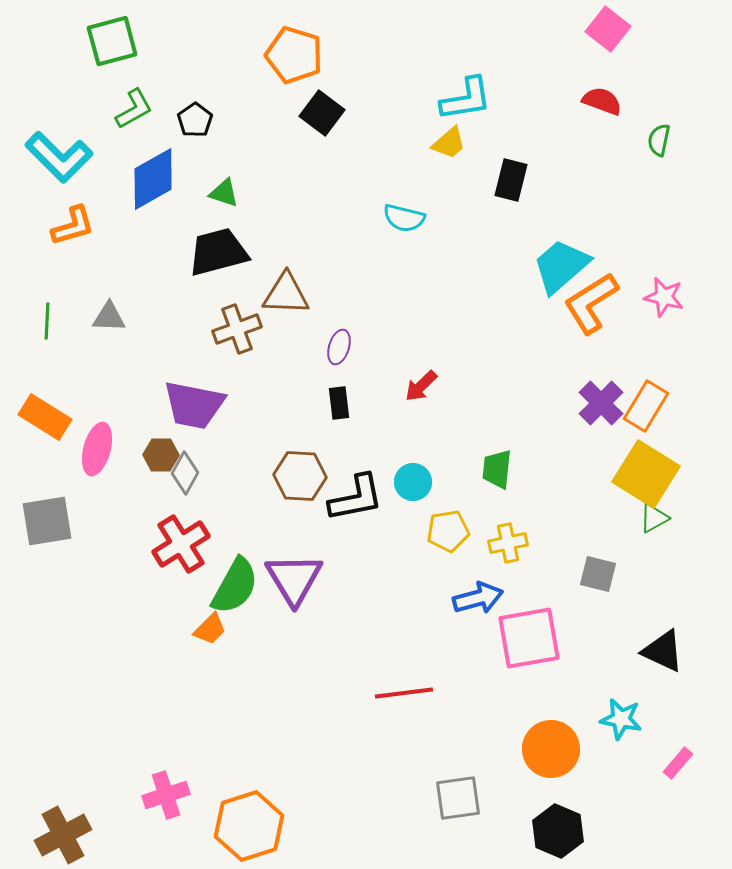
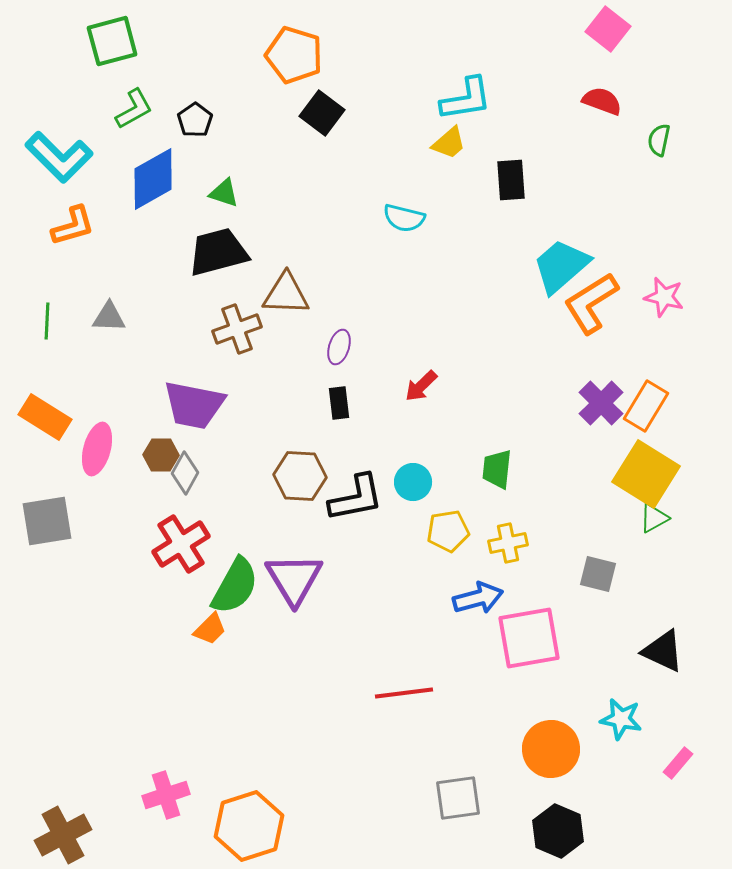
black rectangle at (511, 180): rotated 18 degrees counterclockwise
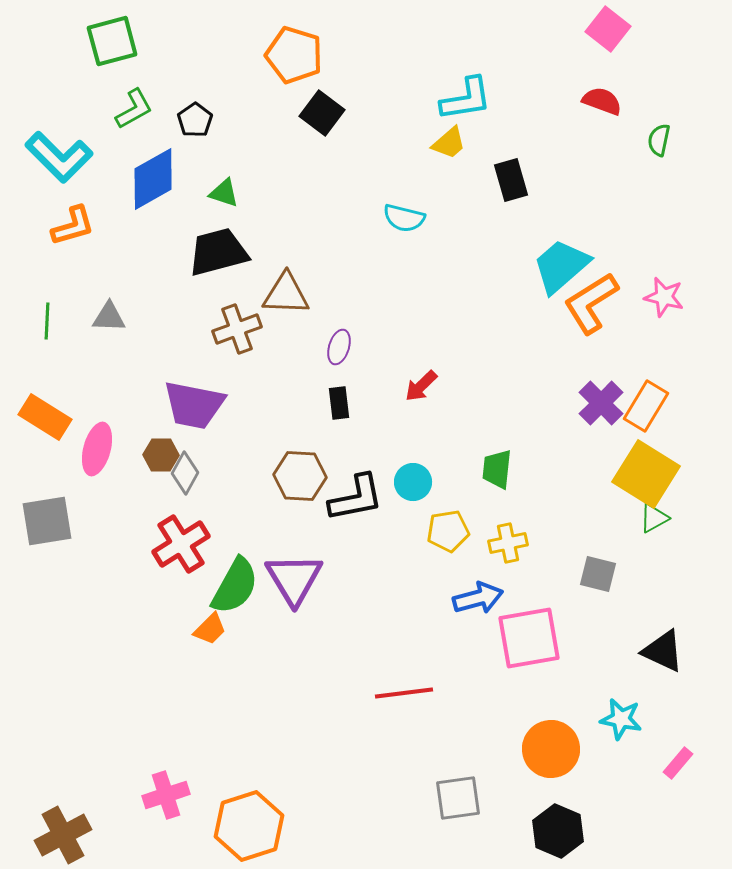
black rectangle at (511, 180): rotated 12 degrees counterclockwise
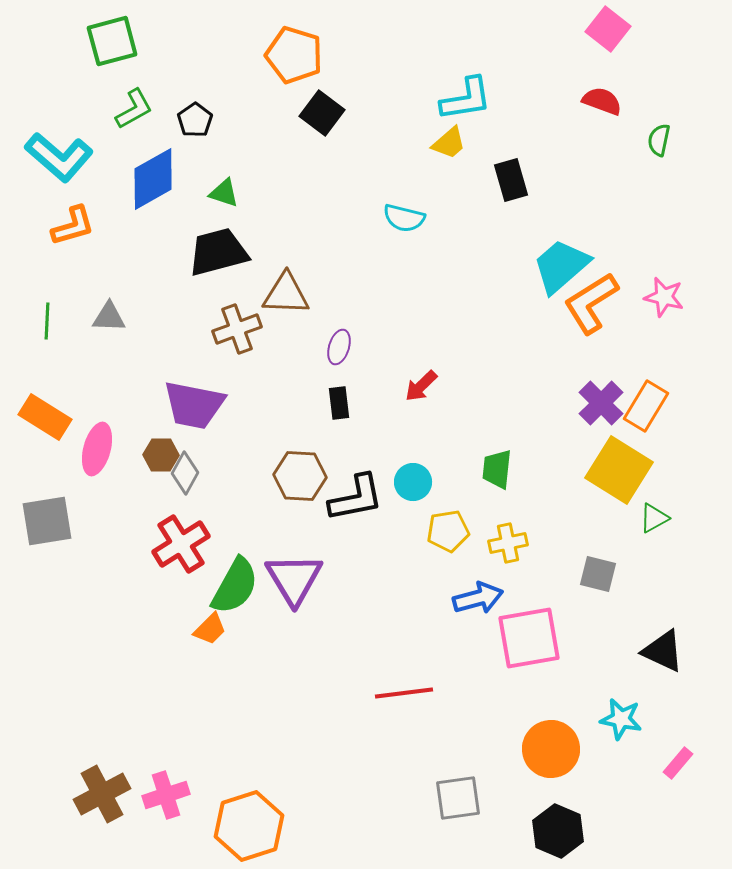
cyan L-shape at (59, 157): rotated 4 degrees counterclockwise
yellow square at (646, 474): moved 27 px left, 4 px up
brown cross at (63, 835): moved 39 px right, 41 px up
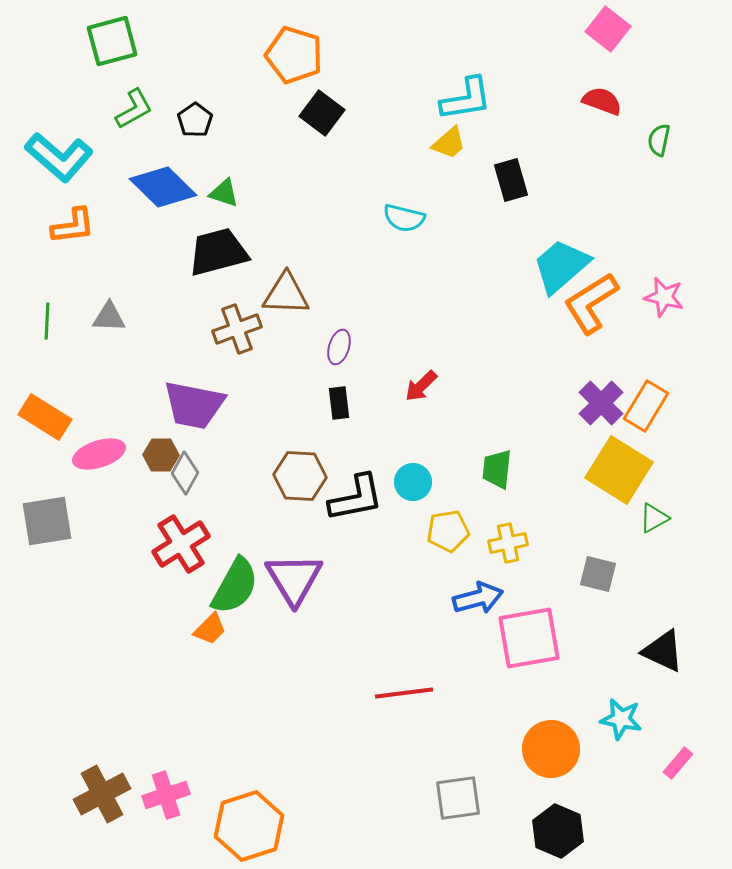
blue diamond at (153, 179): moved 10 px right, 8 px down; rotated 74 degrees clockwise
orange L-shape at (73, 226): rotated 9 degrees clockwise
pink ellipse at (97, 449): moved 2 px right, 5 px down; rotated 57 degrees clockwise
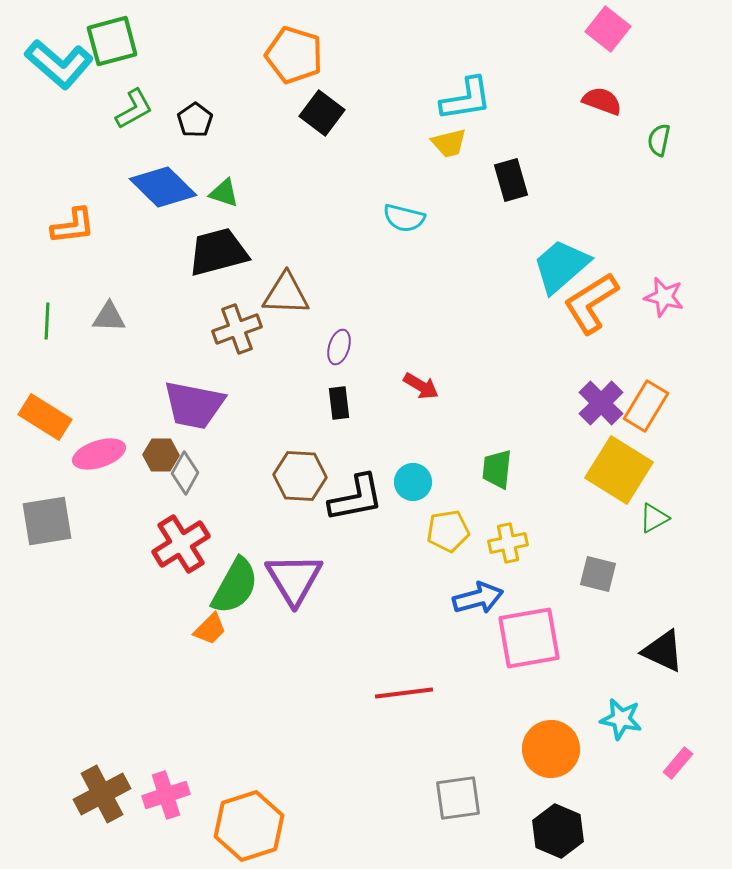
yellow trapezoid at (449, 143): rotated 27 degrees clockwise
cyan L-shape at (59, 157): moved 93 px up
red arrow at (421, 386): rotated 105 degrees counterclockwise
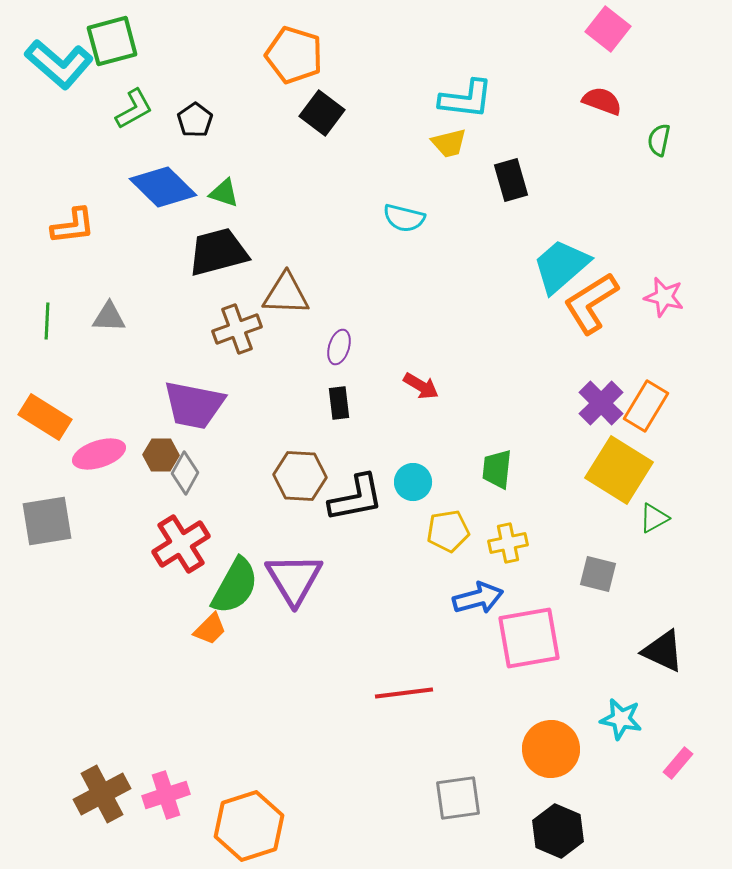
cyan L-shape at (466, 99): rotated 16 degrees clockwise
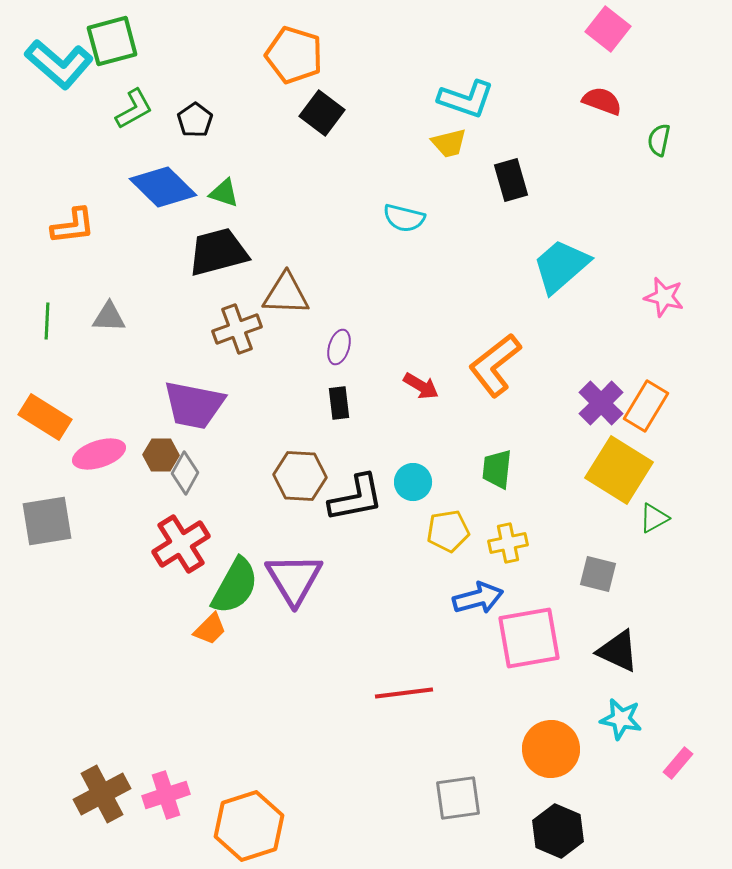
cyan L-shape at (466, 99): rotated 12 degrees clockwise
orange L-shape at (591, 303): moved 96 px left, 62 px down; rotated 6 degrees counterclockwise
black triangle at (663, 651): moved 45 px left
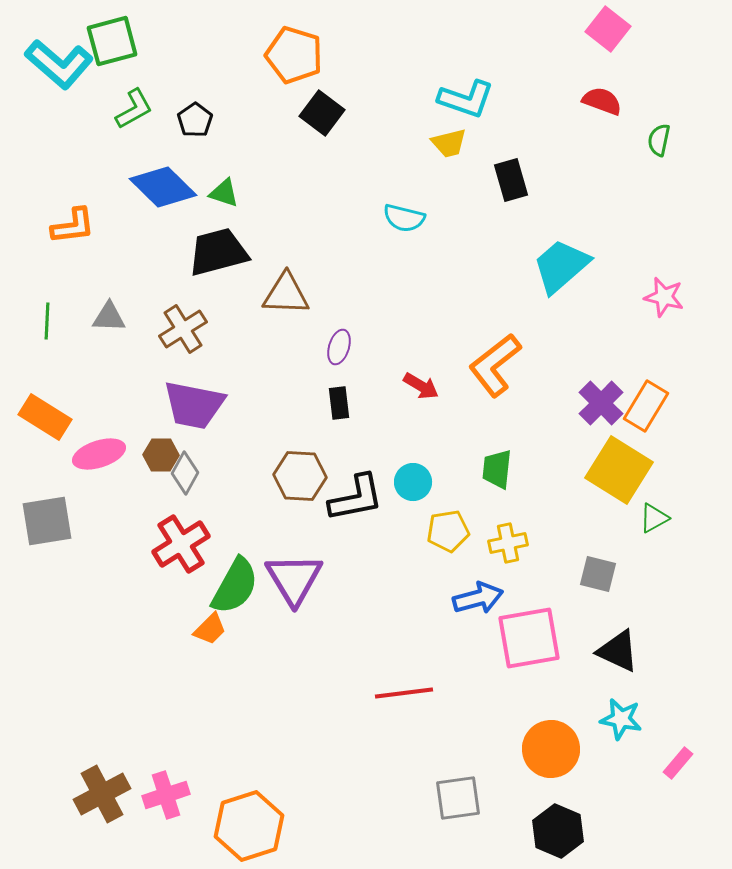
brown cross at (237, 329): moved 54 px left; rotated 12 degrees counterclockwise
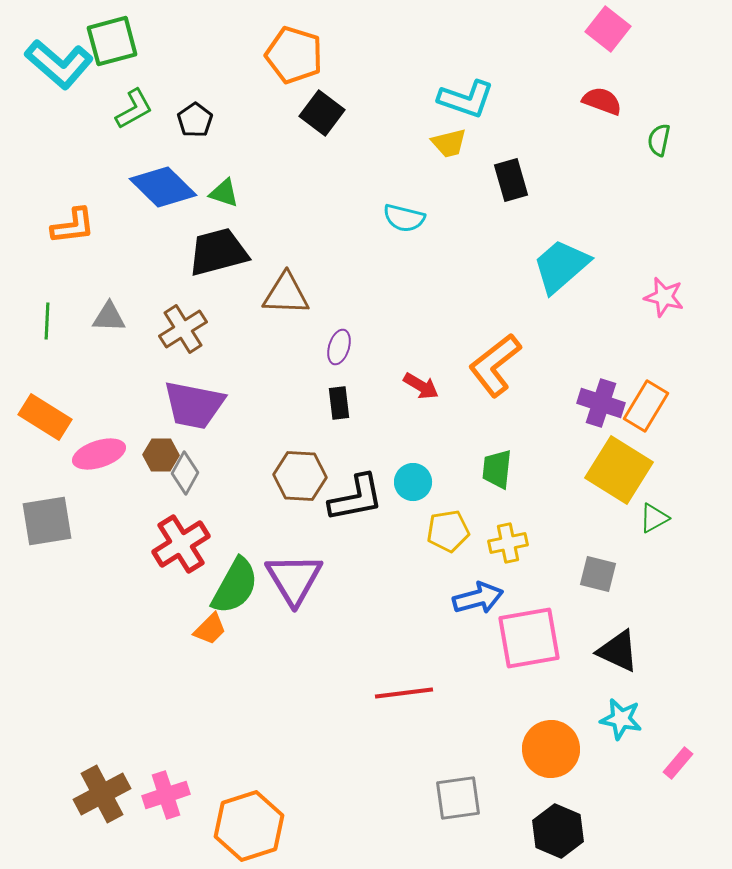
purple cross at (601, 403): rotated 27 degrees counterclockwise
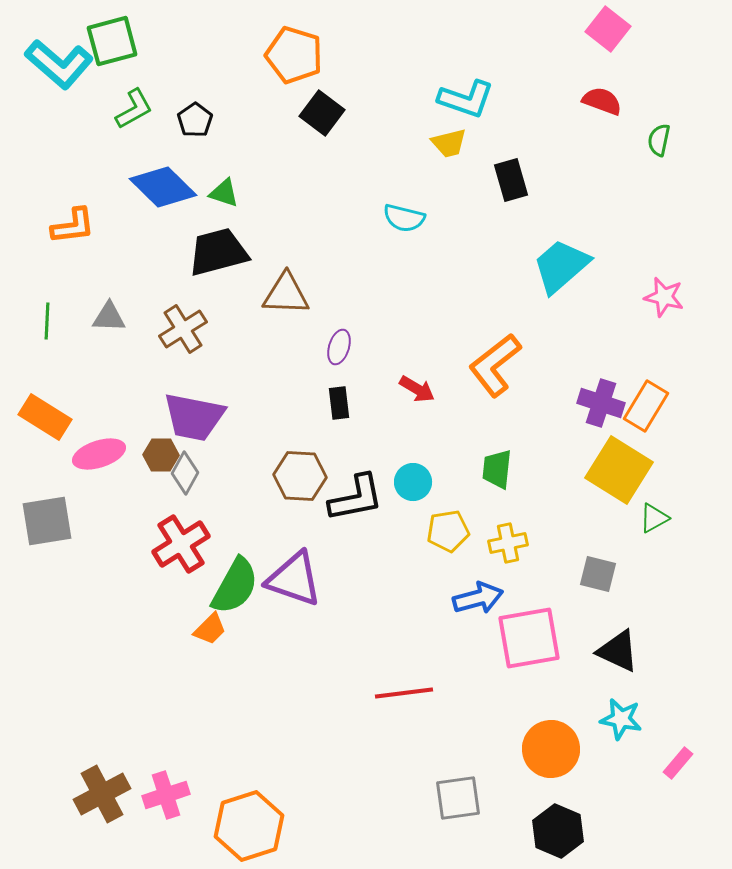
red arrow at (421, 386): moved 4 px left, 3 px down
purple trapezoid at (194, 405): moved 12 px down
purple triangle at (294, 579): rotated 40 degrees counterclockwise
